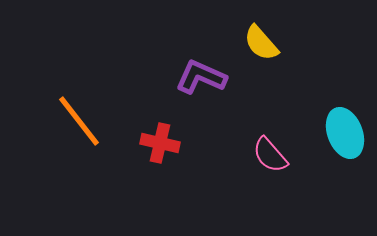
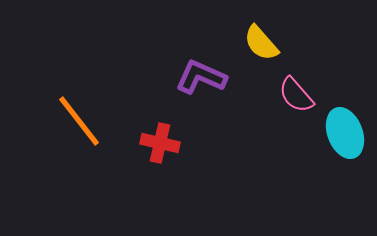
pink semicircle: moved 26 px right, 60 px up
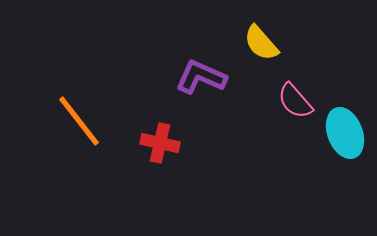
pink semicircle: moved 1 px left, 6 px down
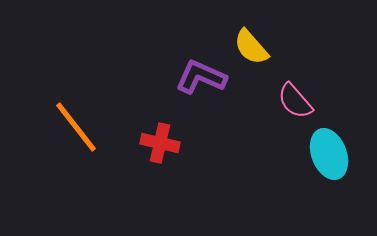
yellow semicircle: moved 10 px left, 4 px down
orange line: moved 3 px left, 6 px down
cyan ellipse: moved 16 px left, 21 px down
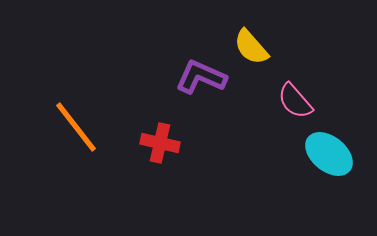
cyan ellipse: rotated 30 degrees counterclockwise
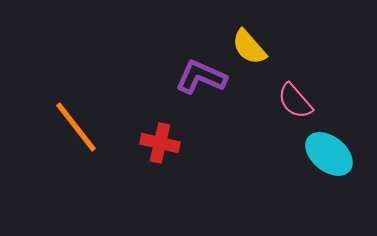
yellow semicircle: moved 2 px left
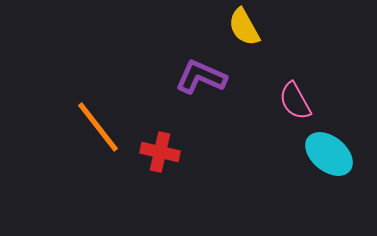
yellow semicircle: moved 5 px left, 20 px up; rotated 12 degrees clockwise
pink semicircle: rotated 12 degrees clockwise
orange line: moved 22 px right
red cross: moved 9 px down
